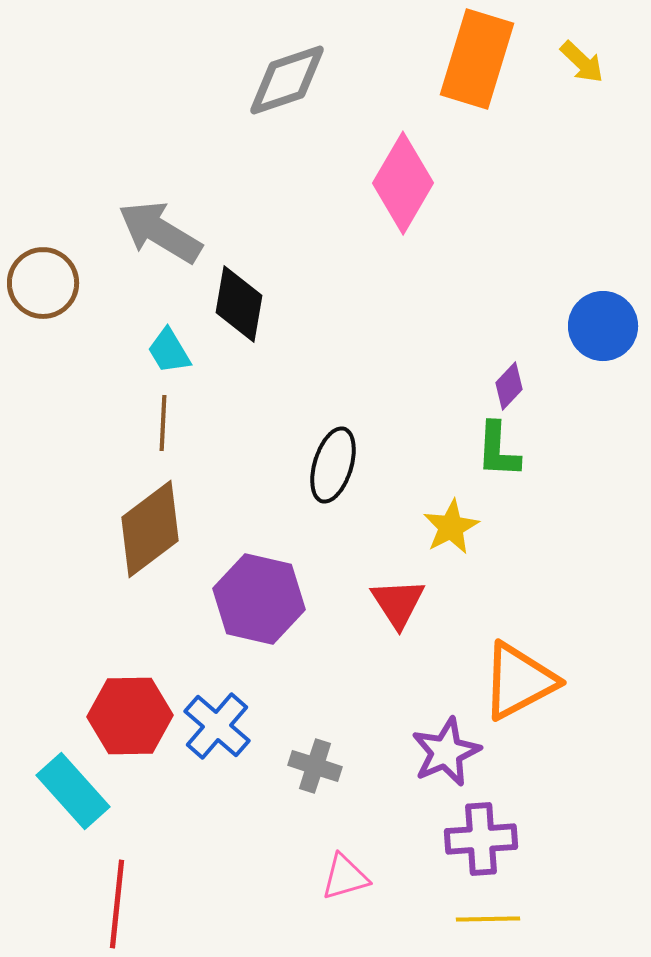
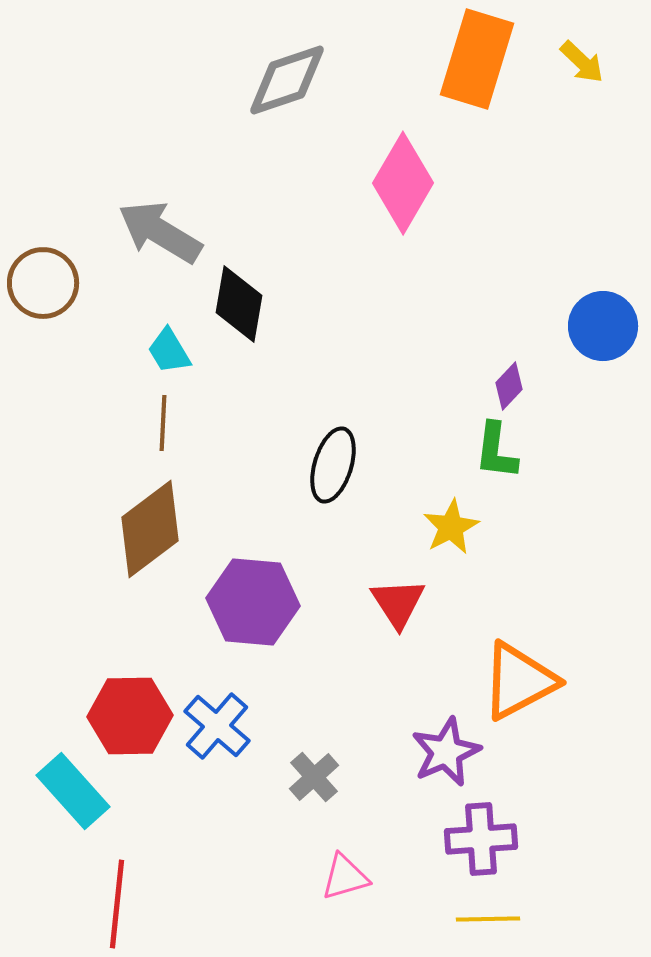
green L-shape: moved 2 px left, 1 px down; rotated 4 degrees clockwise
purple hexagon: moved 6 px left, 3 px down; rotated 8 degrees counterclockwise
gray cross: moved 1 px left, 11 px down; rotated 30 degrees clockwise
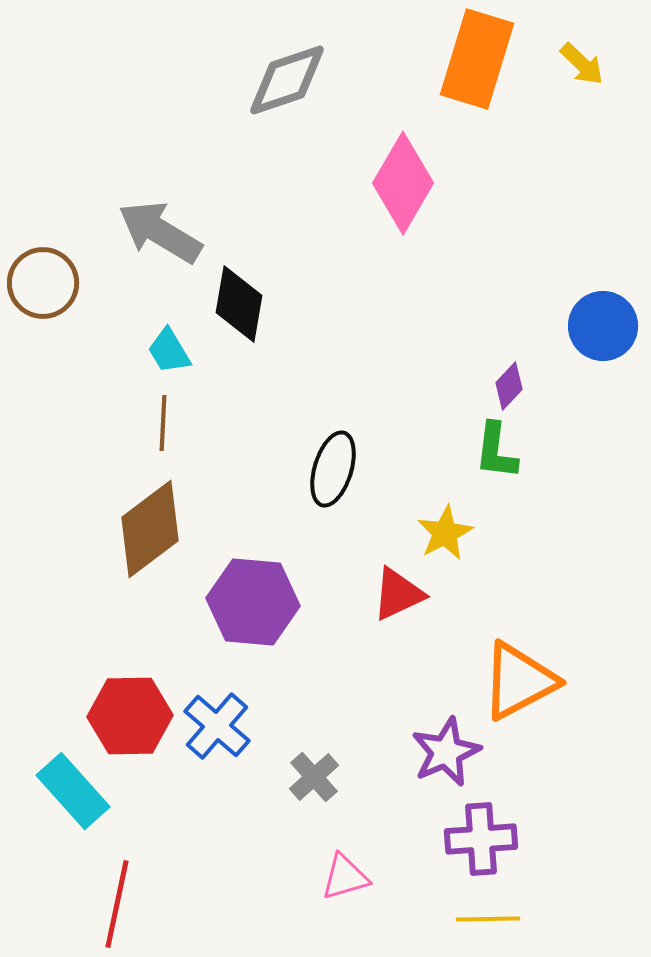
yellow arrow: moved 2 px down
black ellipse: moved 4 px down
yellow star: moved 6 px left, 6 px down
red triangle: moved 9 px up; rotated 38 degrees clockwise
red line: rotated 6 degrees clockwise
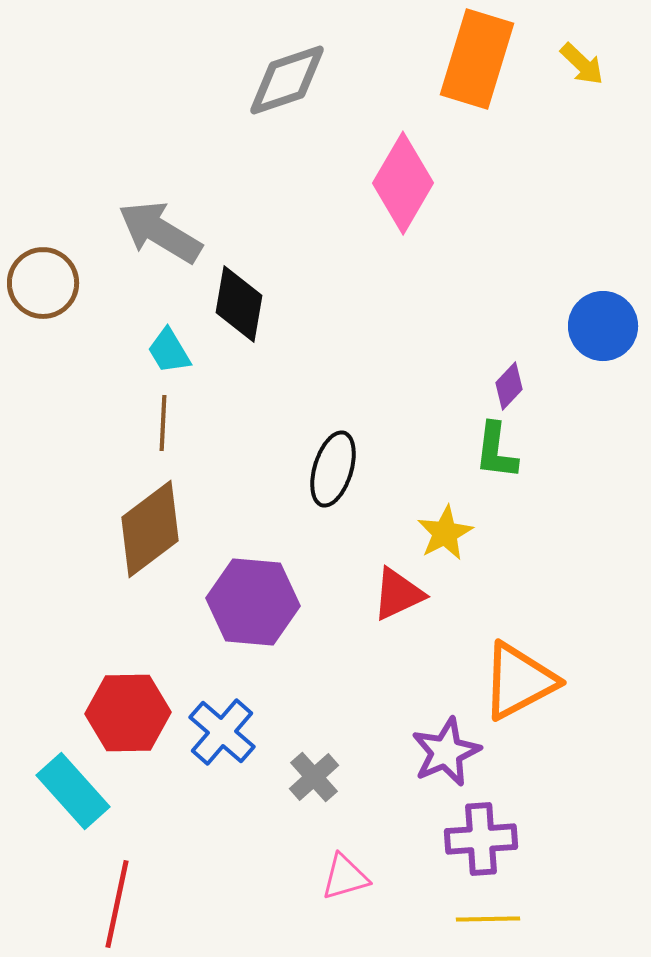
red hexagon: moved 2 px left, 3 px up
blue cross: moved 5 px right, 6 px down
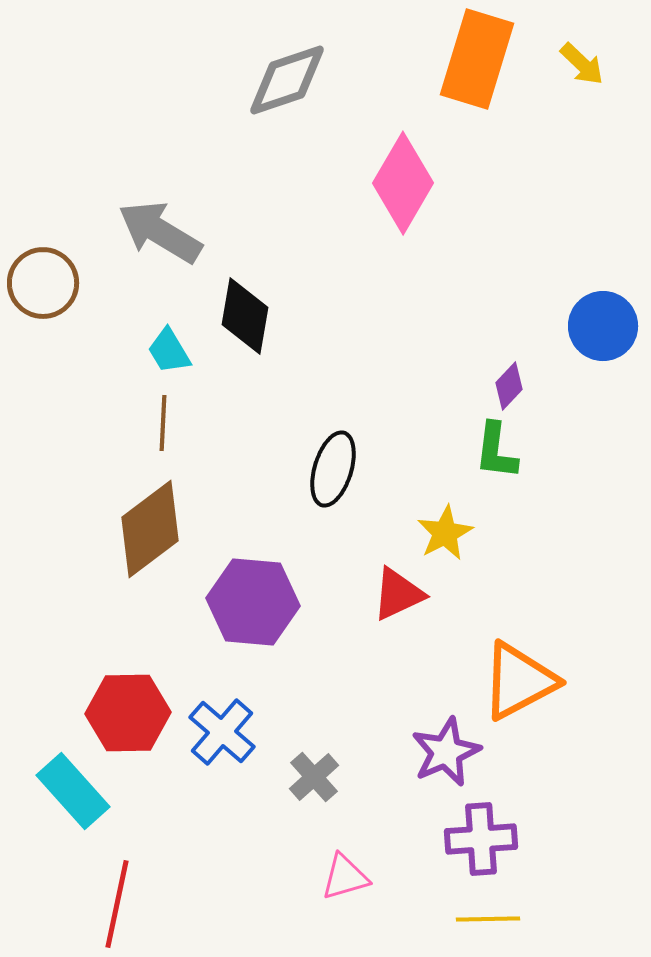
black diamond: moved 6 px right, 12 px down
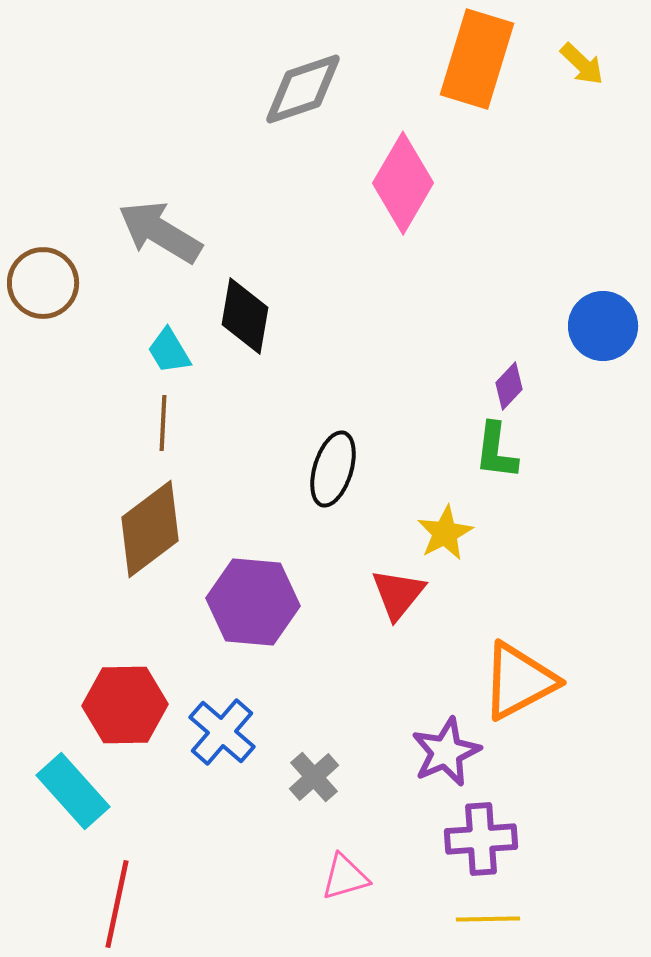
gray diamond: moved 16 px right, 9 px down
red triangle: rotated 26 degrees counterclockwise
red hexagon: moved 3 px left, 8 px up
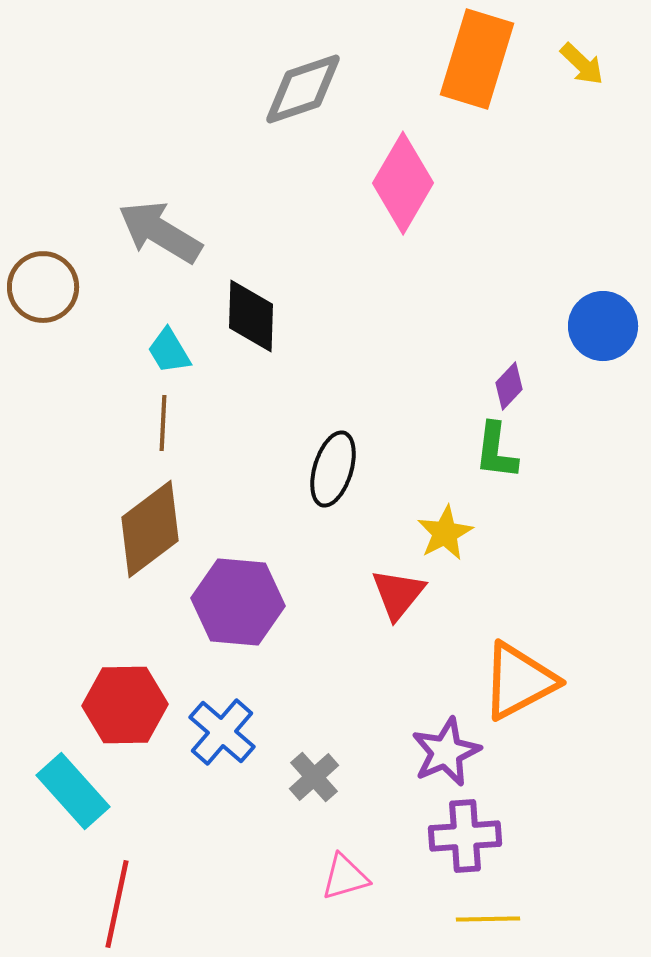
brown circle: moved 4 px down
black diamond: moved 6 px right; rotated 8 degrees counterclockwise
purple hexagon: moved 15 px left
purple cross: moved 16 px left, 3 px up
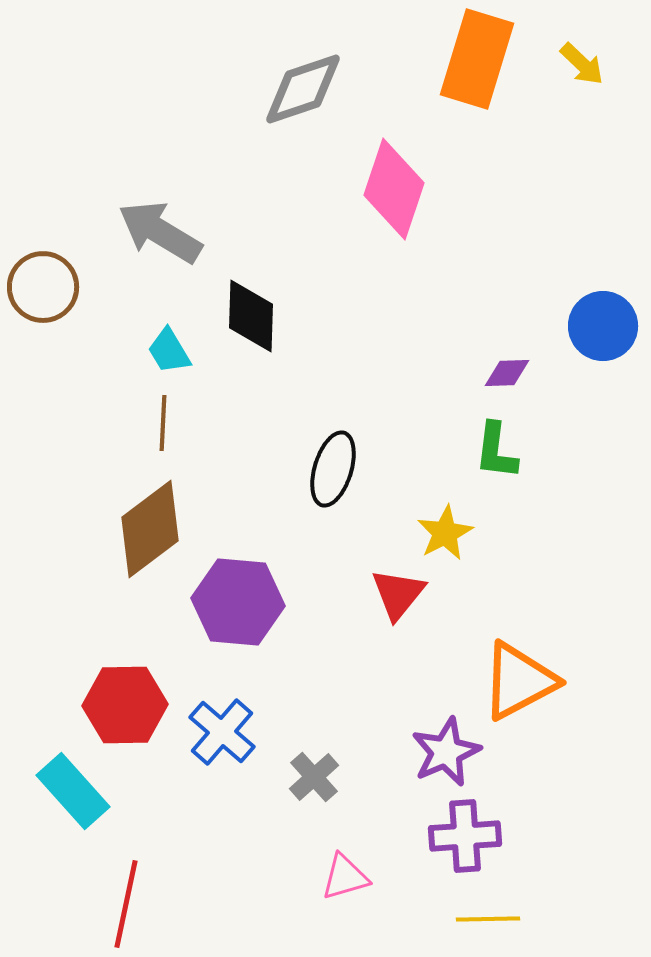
pink diamond: moved 9 px left, 6 px down; rotated 12 degrees counterclockwise
purple diamond: moved 2 px left, 13 px up; rotated 45 degrees clockwise
red line: moved 9 px right
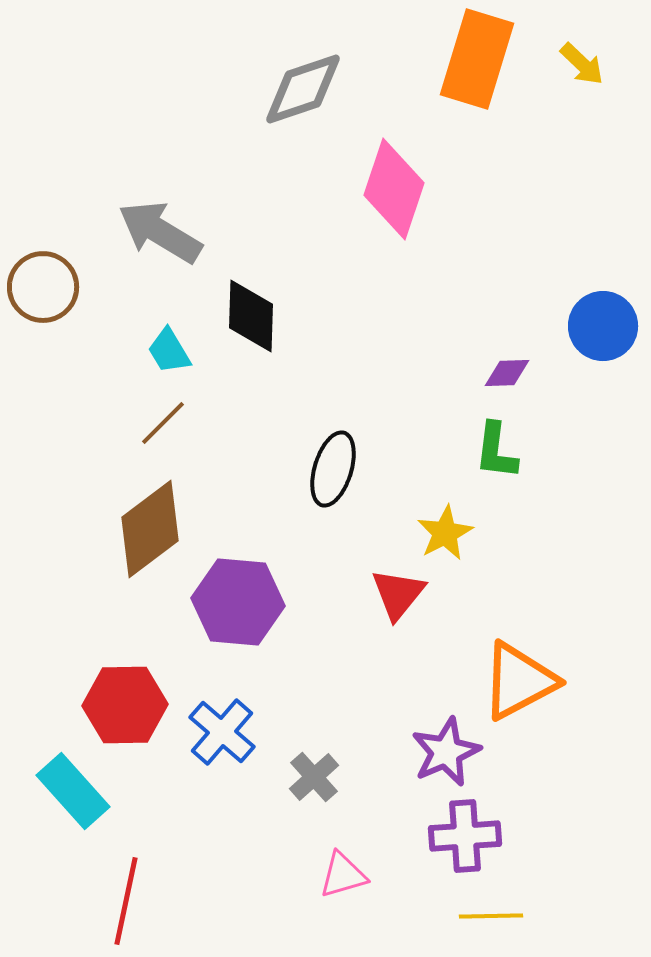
brown line: rotated 42 degrees clockwise
pink triangle: moved 2 px left, 2 px up
red line: moved 3 px up
yellow line: moved 3 px right, 3 px up
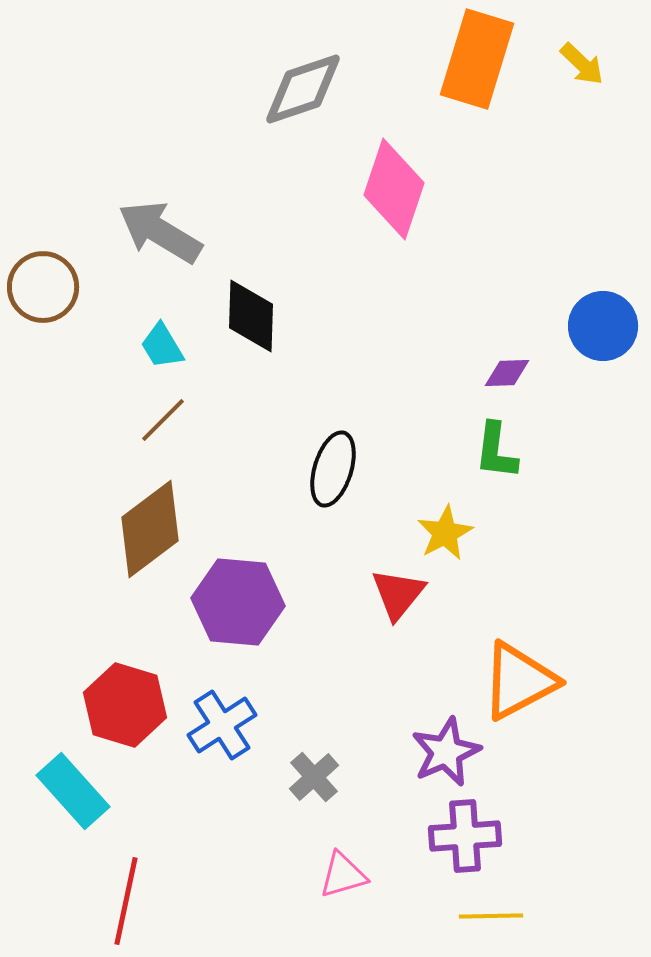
cyan trapezoid: moved 7 px left, 5 px up
brown line: moved 3 px up
red hexagon: rotated 18 degrees clockwise
blue cross: moved 7 px up; rotated 16 degrees clockwise
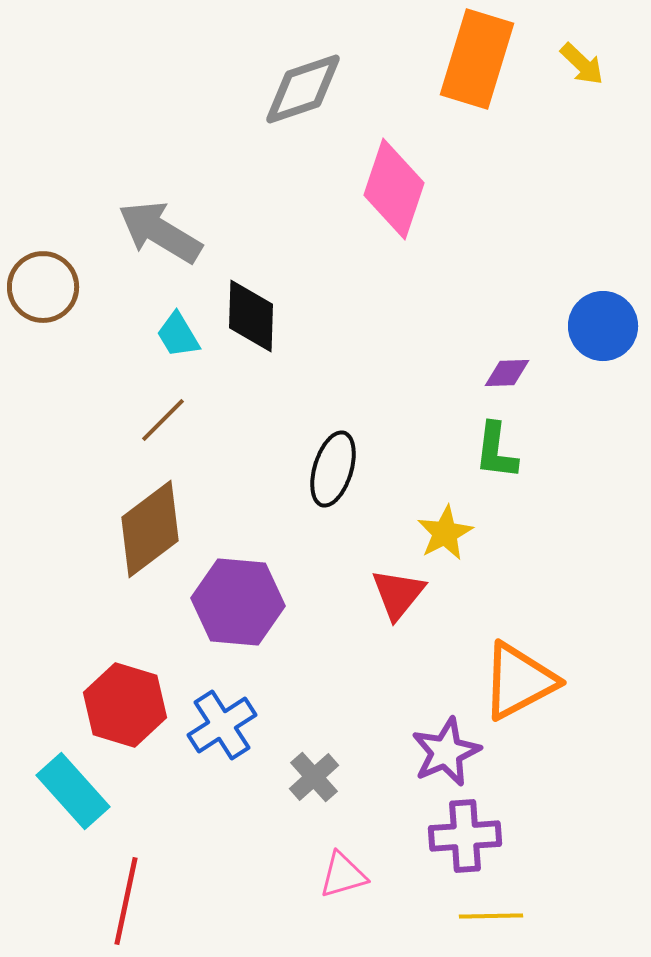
cyan trapezoid: moved 16 px right, 11 px up
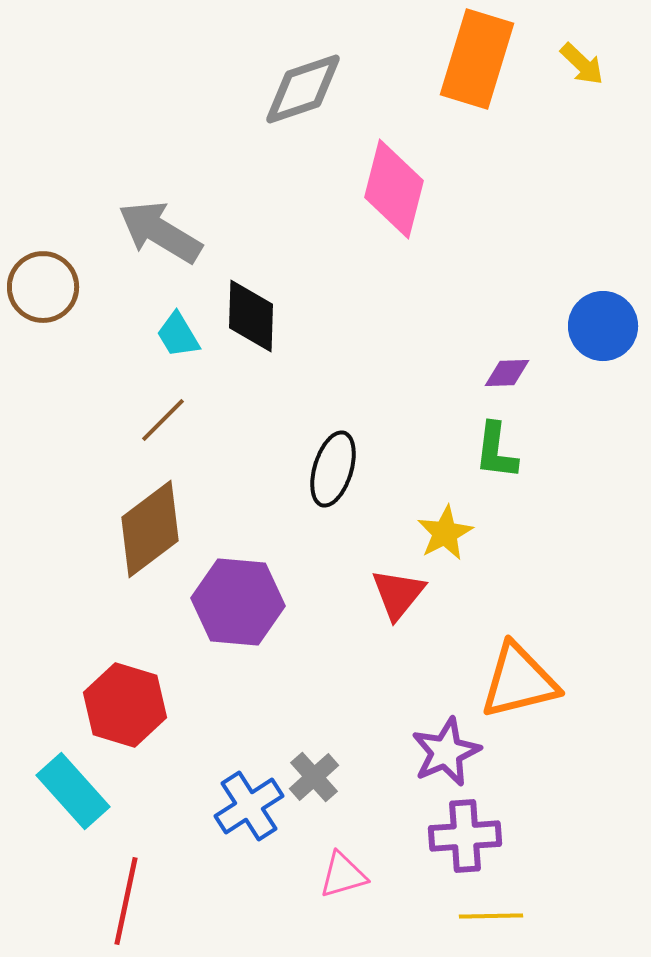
pink diamond: rotated 4 degrees counterclockwise
orange triangle: rotated 14 degrees clockwise
blue cross: moved 27 px right, 81 px down
